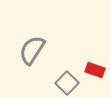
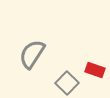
gray semicircle: moved 4 px down
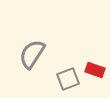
gray square: moved 1 px right, 4 px up; rotated 25 degrees clockwise
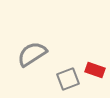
gray semicircle: rotated 24 degrees clockwise
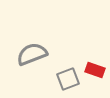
gray semicircle: rotated 12 degrees clockwise
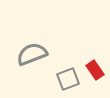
red rectangle: rotated 36 degrees clockwise
